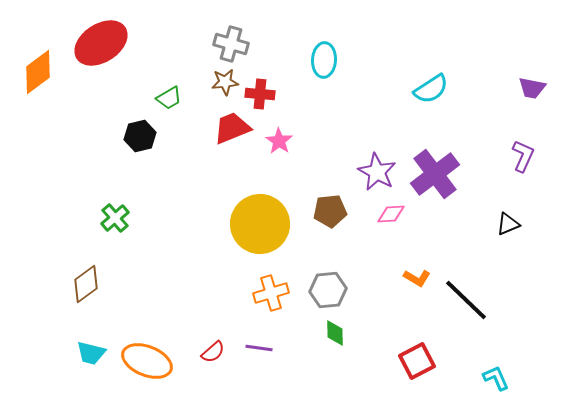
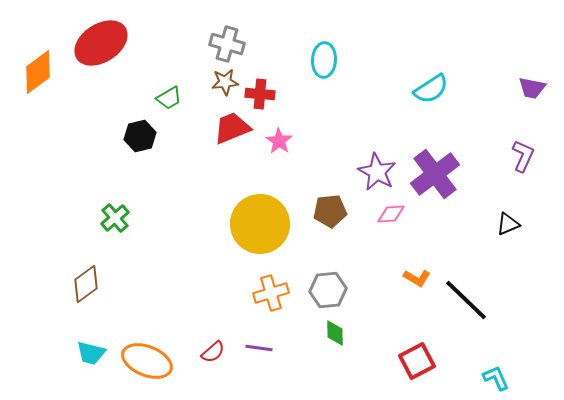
gray cross: moved 4 px left
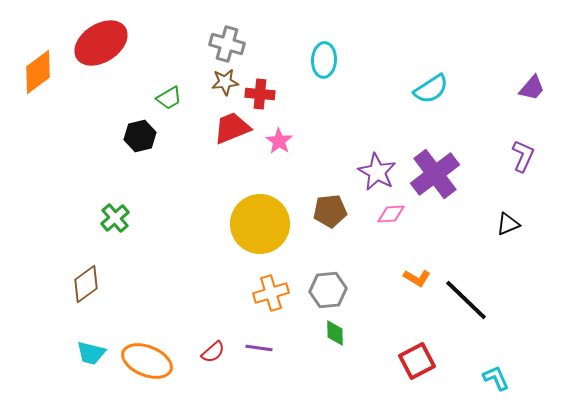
purple trapezoid: rotated 60 degrees counterclockwise
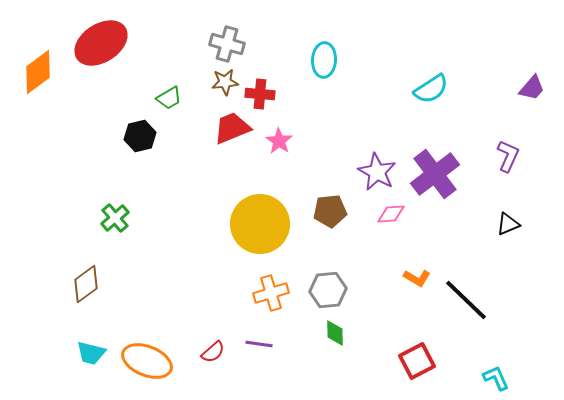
purple L-shape: moved 15 px left
purple line: moved 4 px up
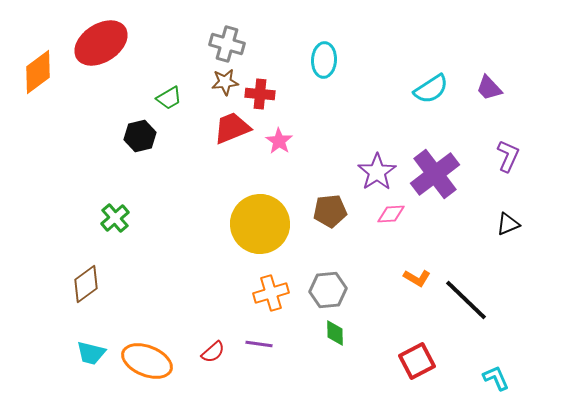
purple trapezoid: moved 43 px left; rotated 96 degrees clockwise
purple star: rotated 9 degrees clockwise
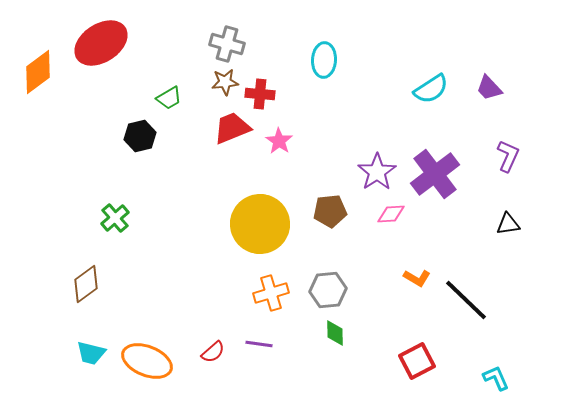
black triangle: rotated 15 degrees clockwise
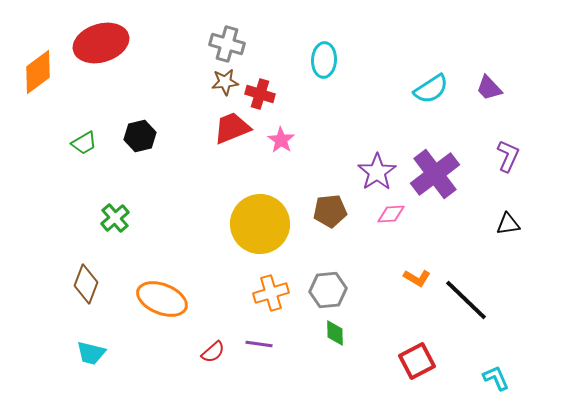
red ellipse: rotated 16 degrees clockwise
red cross: rotated 12 degrees clockwise
green trapezoid: moved 85 px left, 45 px down
pink star: moved 2 px right, 1 px up
brown diamond: rotated 33 degrees counterclockwise
orange ellipse: moved 15 px right, 62 px up
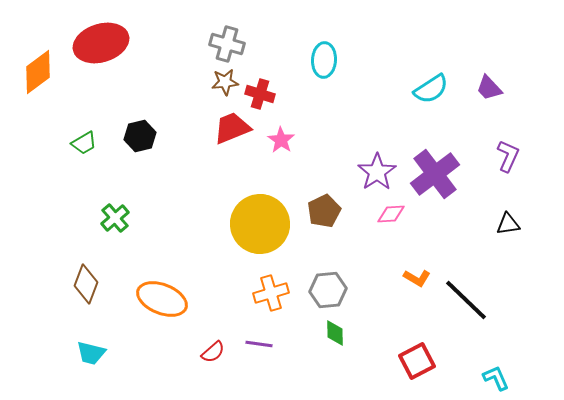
brown pentagon: moved 6 px left; rotated 20 degrees counterclockwise
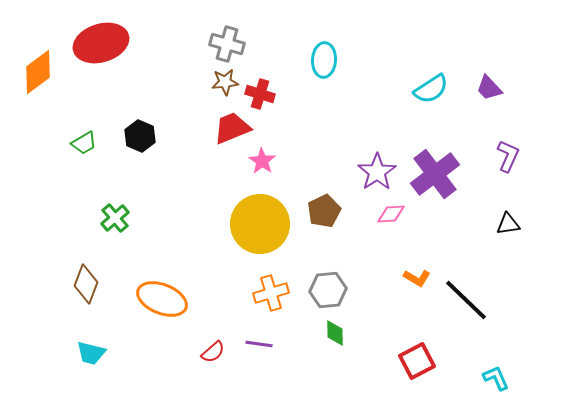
black hexagon: rotated 24 degrees counterclockwise
pink star: moved 19 px left, 21 px down
